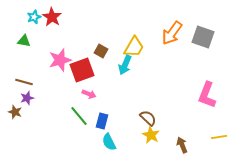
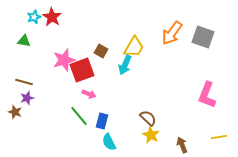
pink star: moved 4 px right
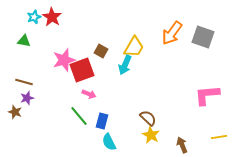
pink L-shape: rotated 64 degrees clockwise
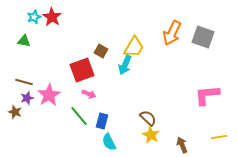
orange arrow: rotated 10 degrees counterclockwise
pink star: moved 15 px left, 35 px down; rotated 15 degrees counterclockwise
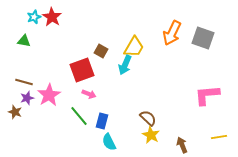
gray square: moved 1 px down
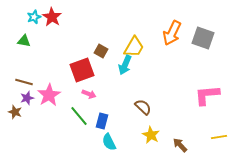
brown semicircle: moved 5 px left, 11 px up
brown arrow: moved 2 px left; rotated 21 degrees counterclockwise
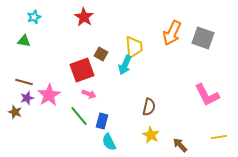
red star: moved 32 px right
yellow trapezoid: rotated 35 degrees counterclockwise
brown square: moved 3 px down
pink L-shape: rotated 112 degrees counterclockwise
brown semicircle: moved 6 px right; rotated 60 degrees clockwise
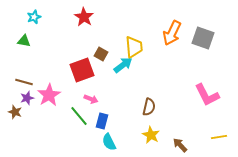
cyan arrow: moved 2 px left; rotated 150 degrees counterclockwise
pink arrow: moved 2 px right, 5 px down
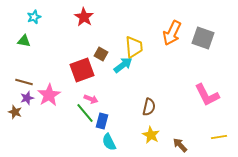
green line: moved 6 px right, 3 px up
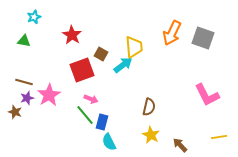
red star: moved 12 px left, 18 px down
green line: moved 2 px down
blue rectangle: moved 1 px down
